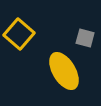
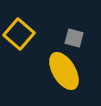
gray square: moved 11 px left
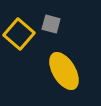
gray square: moved 23 px left, 14 px up
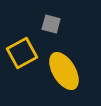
yellow square: moved 3 px right, 19 px down; rotated 20 degrees clockwise
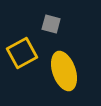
yellow ellipse: rotated 12 degrees clockwise
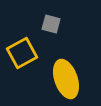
yellow ellipse: moved 2 px right, 8 px down
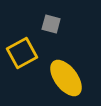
yellow ellipse: moved 1 px up; rotated 18 degrees counterclockwise
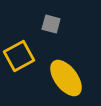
yellow square: moved 3 px left, 3 px down
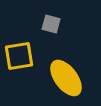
yellow square: rotated 20 degrees clockwise
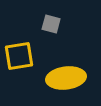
yellow ellipse: rotated 60 degrees counterclockwise
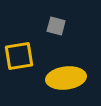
gray square: moved 5 px right, 2 px down
